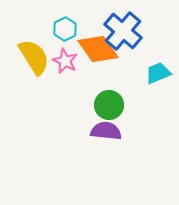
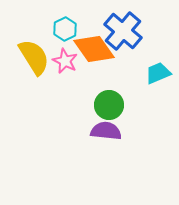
orange diamond: moved 4 px left
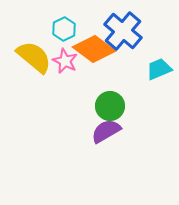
cyan hexagon: moved 1 px left
orange diamond: rotated 18 degrees counterclockwise
yellow semicircle: rotated 18 degrees counterclockwise
cyan trapezoid: moved 1 px right, 4 px up
green circle: moved 1 px right, 1 px down
purple semicircle: rotated 36 degrees counterclockwise
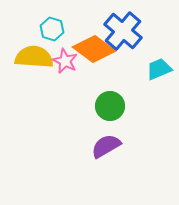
cyan hexagon: moved 12 px left; rotated 15 degrees counterclockwise
yellow semicircle: rotated 36 degrees counterclockwise
purple semicircle: moved 15 px down
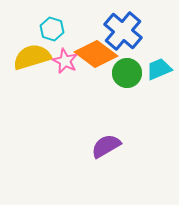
orange diamond: moved 2 px right, 5 px down
yellow semicircle: moved 2 px left; rotated 21 degrees counterclockwise
green circle: moved 17 px right, 33 px up
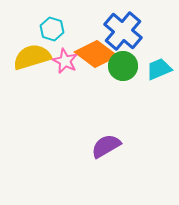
green circle: moved 4 px left, 7 px up
